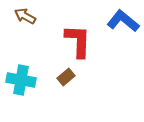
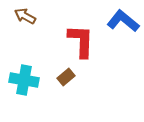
red L-shape: moved 3 px right
cyan cross: moved 3 px right
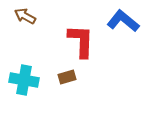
brown rectangle: moved 1 px right; rotated 24 degrees clockwise
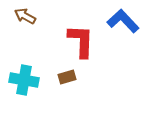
blue L-shape: rotated 8 degrees clockwise
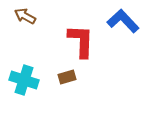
cyan cross: rotated 8 degrees clockwise
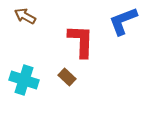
blue L-shape: rotated 68 degrees counterclockwise
brown rectangle: rotated 60 degrees clockwise
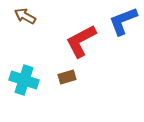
red L-shape: rotated 120 degrees counterclockwise
brown rectangle: rotated 60 degrees counterclockwise
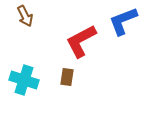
brown arrow: rotated 145 degrees counterclockwise
brown rectangle: rotated 66 degrees counterclockwise
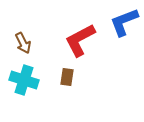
brown arrow: moved 2 px left, 27 px down
blue L-shape: moved 1 px right, 1 px down
red L-shape: moved 1 px left, 1 px up
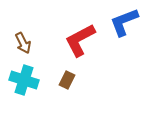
brown rectangle: moved 3 px down; rotated 18 degrees clockwise
